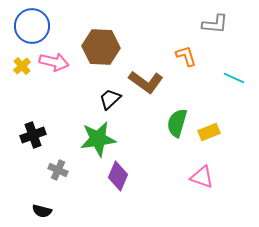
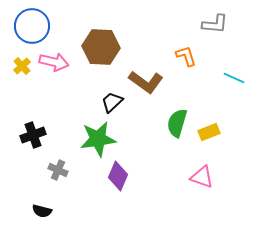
black trapezoid: moved 2 px right, 3 px down
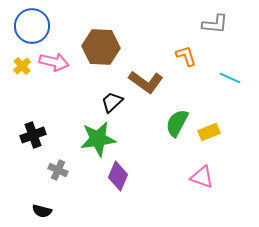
cyan line: moved 4 px left
green semicircle: rotated 12 degrees clockwise
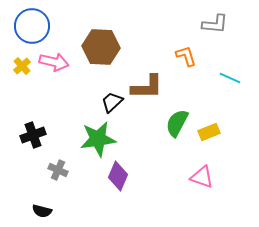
brown L-shape: moved 1 px right, 5 px down; rotated 36 degrees counterclockwise
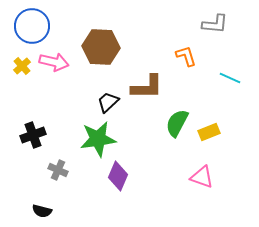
black trapezoid: moved 4 px left
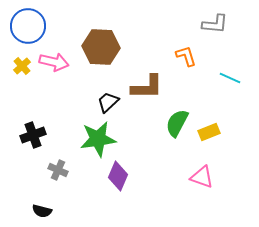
blue circle: moved 4 px left
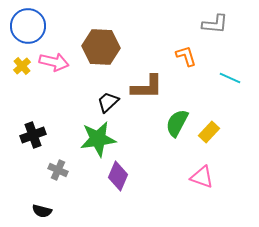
yellow rectangle: rotated 25 degrees counterclockwise
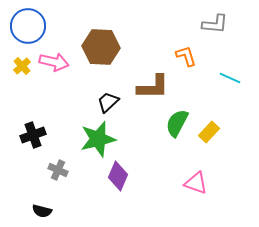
brown L-shape: moved 6 px right
green star: rotated 6 degrees counterclockwise
pink triangle: moved 6 px left, 6 px down
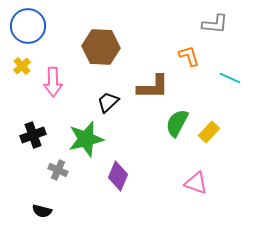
orange L-shape: moved 3 px right
pink arrow: moved 1 px left, 20 px down; rotated 76 degrees clockwise
green star: moved 12 px left
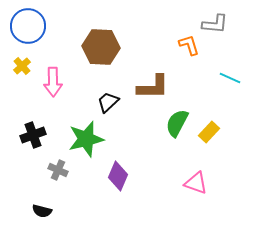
orange L-shape: moved 11 px up
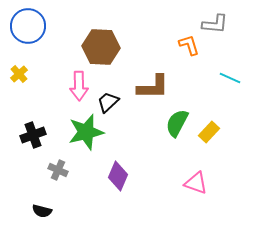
yellow cross: moved 3 px left, 8 px down
pink arrow: moved 26 px right, 4 px down
green star: moved 7 px up
